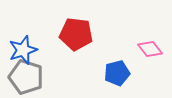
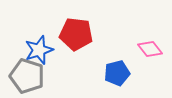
blue star: moved 16 px right
gray pentagon: moved 1 px right, 1 px up
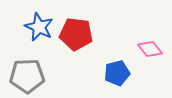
blue star: moved 23 px up; rotated 28 degrees counterclockwise
gray pentagon: rotated 20 degrees counterclockwise
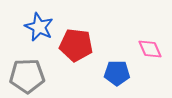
red pentagon: moved 11 px down
pink diamond: rotated 15 degrees clockwise
blue pentagon: rotated 15 degrees clockwise
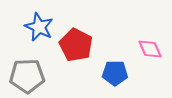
red pentagon: rotated 20 degrees clockwise
blue pentagon: moved 2 px left
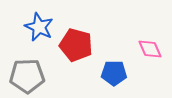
red pentagon: rotated 12 degrees counterclockwise
blue pentagon: moved 1 px left
